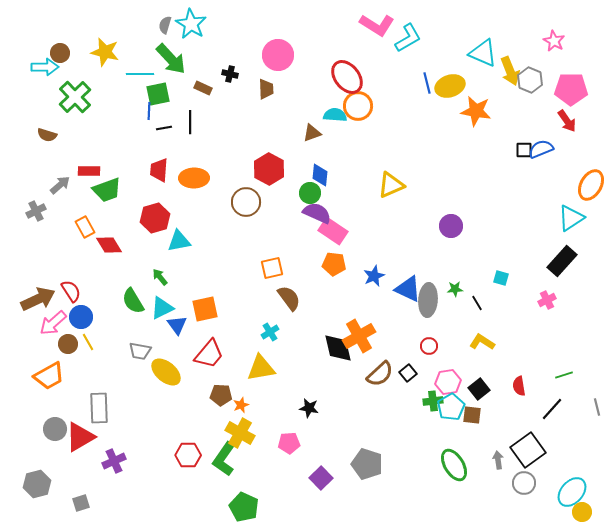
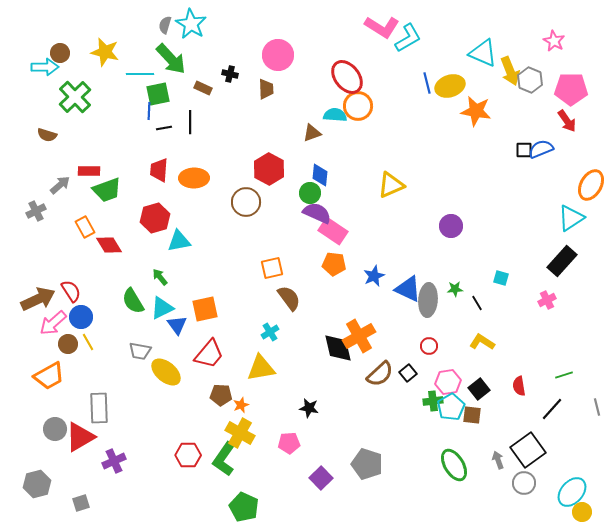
pink L-shape at (377, 25): moved 5 px right, 2 px down
gray arrow at (498, 460): rotated 12 degrees counterclockwise
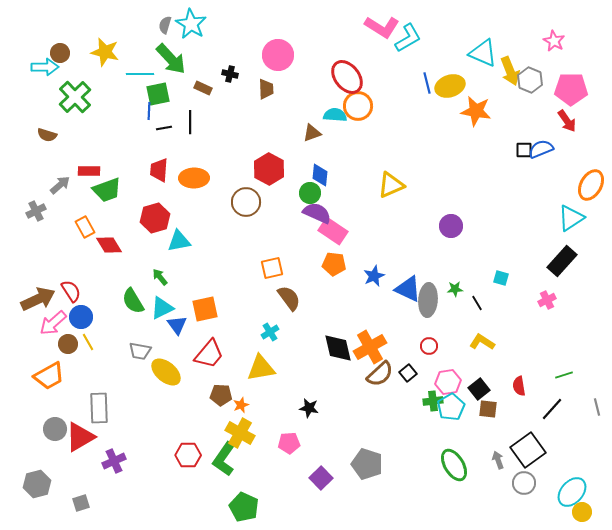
orange cross at (359, 336): moved 11 px right, 11 px down
brown square at (472, 415): moved 16 px right, 6 px up
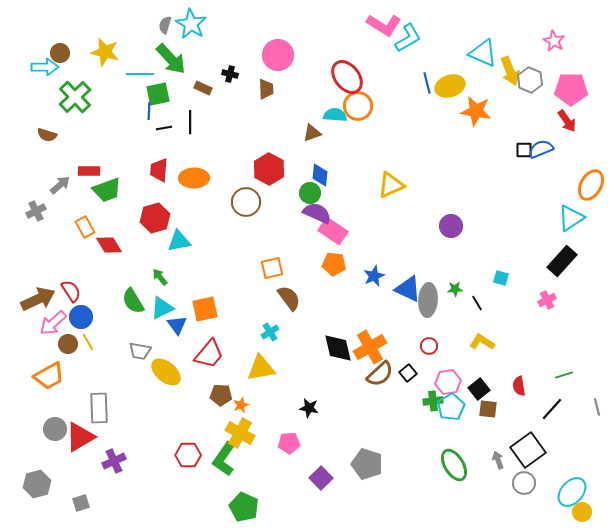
pink L-shape at (382, 27): moved 2 px right, 2 px up
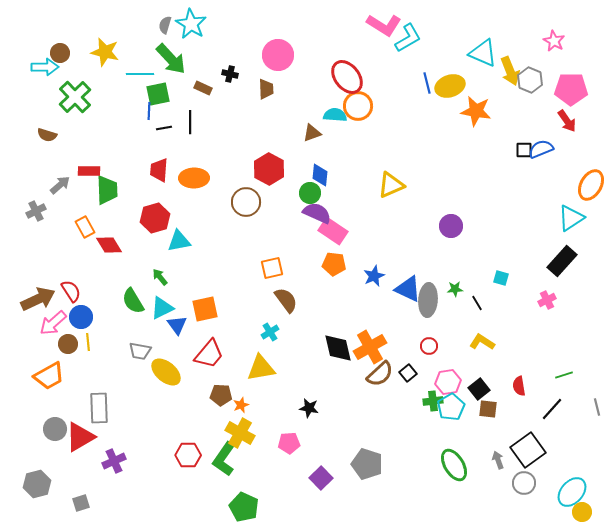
green trapezoid at (107, 190): rotated 72 degrees counterclockwise
brown semicircle at (289, 298): moved 3 px left, 2 px down
yellow line at (88, 342): rotated 24 degrees clockwise
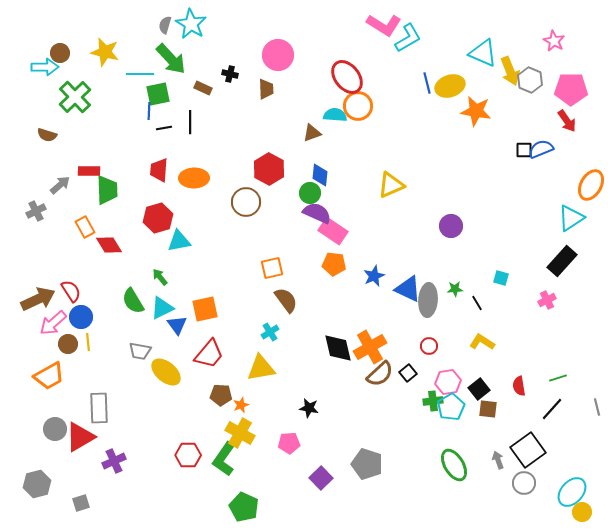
red hexagon at (155, 218): moved 3 px right
green line at (564, 375): moved 6 px left, 3 px down
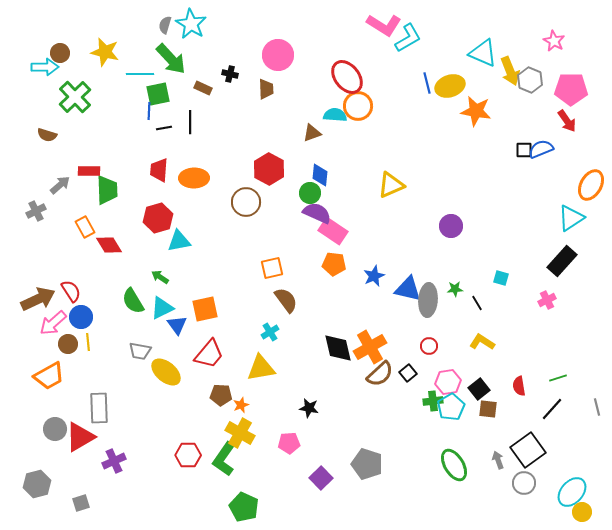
green arrow at (160, 277): rotated 18 degrees counterclockwise
blue triangle at (408, 289): rotated 12 degrees counterclockwise
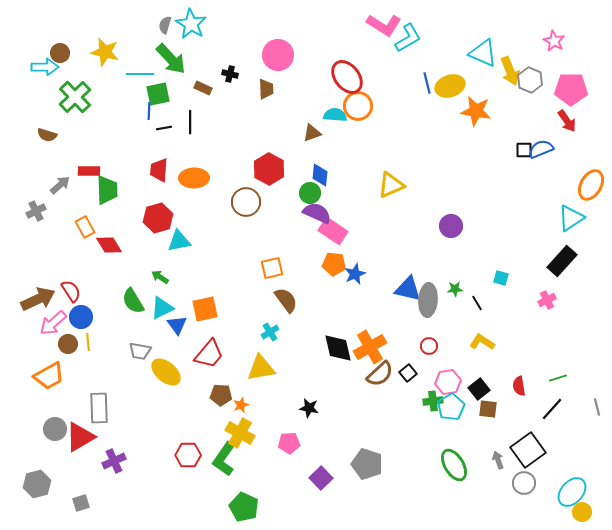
blue star at (374, 276): moved 19 px left, 2 px up
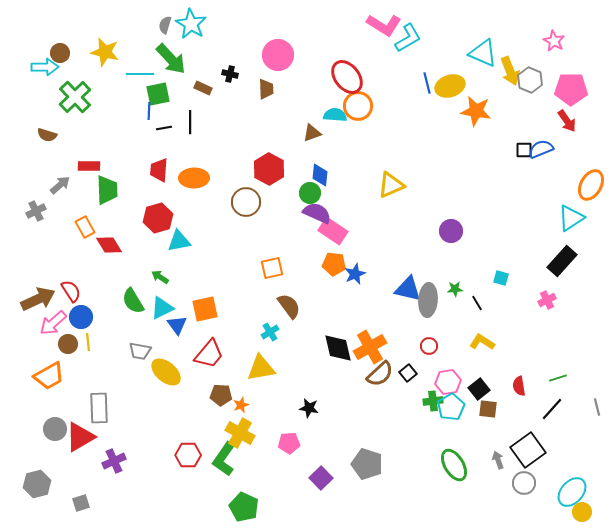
red rectangle at (89, 171): moved 5 px up
purple circle at (451, 226): moved 5 px down
brown semicircle at (286, 300): moved 3 px right, 6 px down
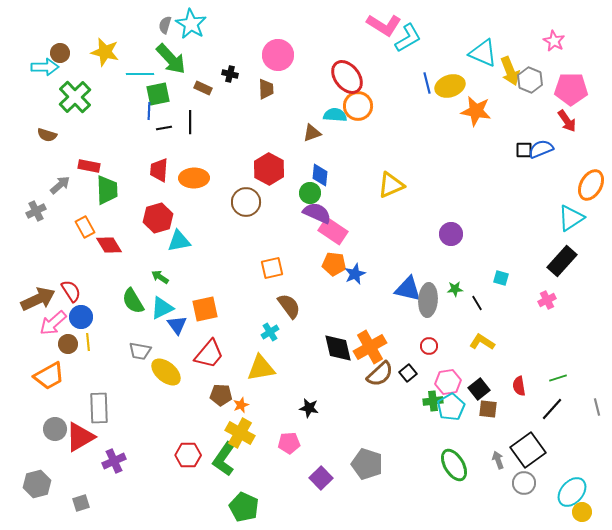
red rectangle at (89, 166): rotated 10 degrees clockwise
purple circle at (451, 231): moved 3 px down
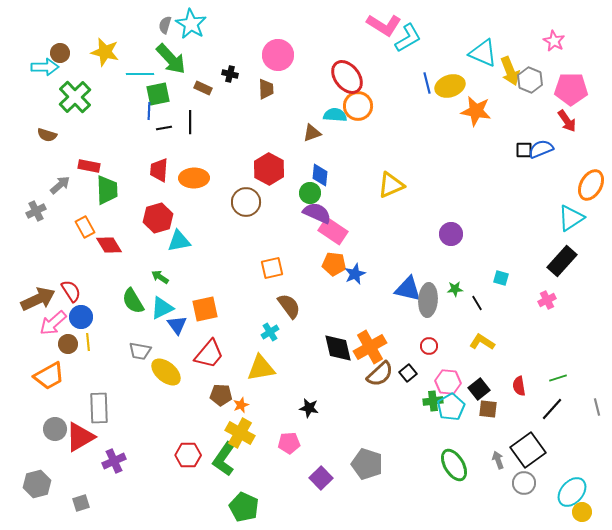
pink hexagon at (448, 382): rotated 15 degrees clockwise
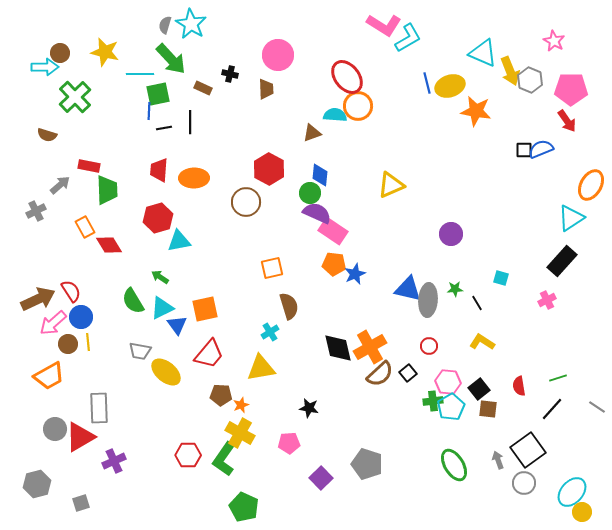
brown semicircle at (289, 306): rotated 20 degrees clockwise
gray line at (597, 407): rotated 42 degrees counterclockwise
